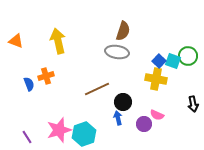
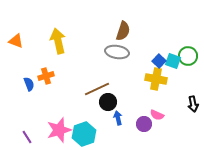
black circle: moved 15 px left
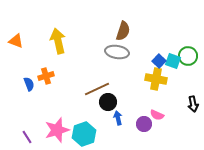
pink star: moved 2 px left
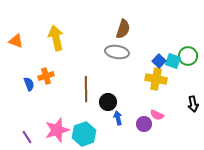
brown semicircle: moved 2 px up
yellow arrow: moved 2 px left, 3 px up
brown line: moved 11 px left; rotated 65 degrees counterclockwise
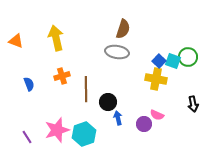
green circle: moved 1 px down
orange cross: moved 16 px right
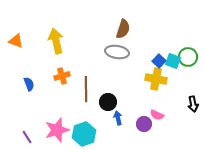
yellow arrow: moved 3 px down
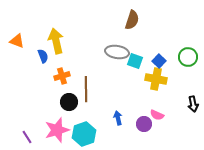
brown semicircle: moved 9 px right, 9 px up
orange triangle: moved 1 px right
cyan square: moved 38 px left
blue semicircle: moved 14 px right, 28 px up
black circle: moved 39 px left
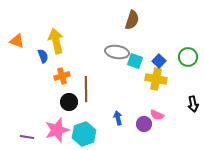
purple line: rotated 48 degrees counterclockwise
